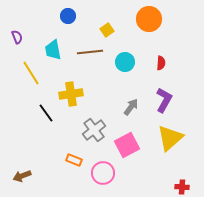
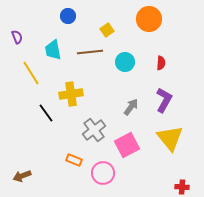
yellow triangle: rotated 28 degrees counterclockwise
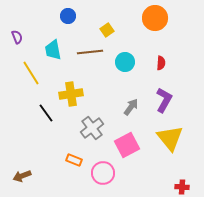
orange circle: moved 6 px right, 1 px up
gray cross: moved 2 px left, 2 px up
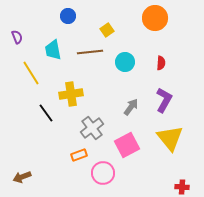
orange rectangle: moved 5 px right, 5 px up; rotated 42 degrees counterclockwise
brown arrow: moved 1 px down
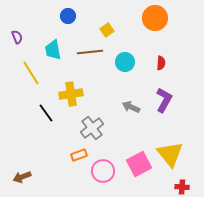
gray arrow: rotated 102 degrees counterclockwise
yellow triangle: moved 16 px down
pink square: moved 12 px right, 19 px down
pink circle: moved 2 px up
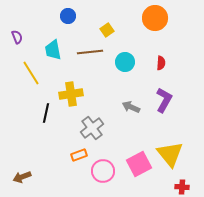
black line: rotated 48 degrees clockwise
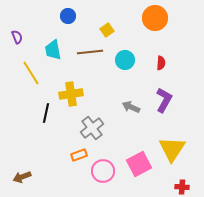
cyan circle: moved 2 px up
yellow triangle: moved 2 px right, 5 px up; rotated 12 degrees clockwise
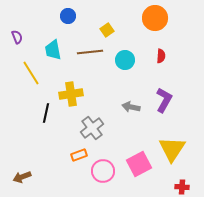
red semicircle: moved 7 px up
gray arrow: rotated 12 degrees counterclockwise
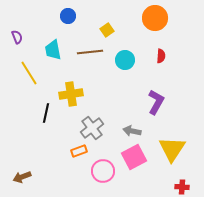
yellow line: moved 2 px left
purple L-shape: moved 8 px left, 2 px down
gray arrow: moved 1 px right, 24 px down
orange rectangle: moved 4 px up
pink square: moved 5 px left, 7 px up
